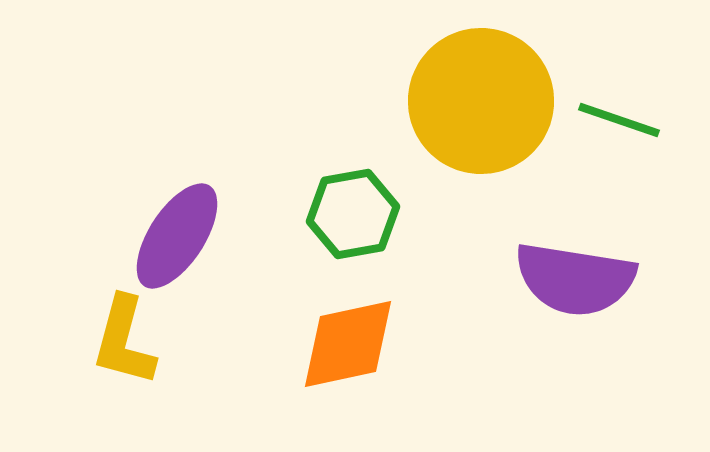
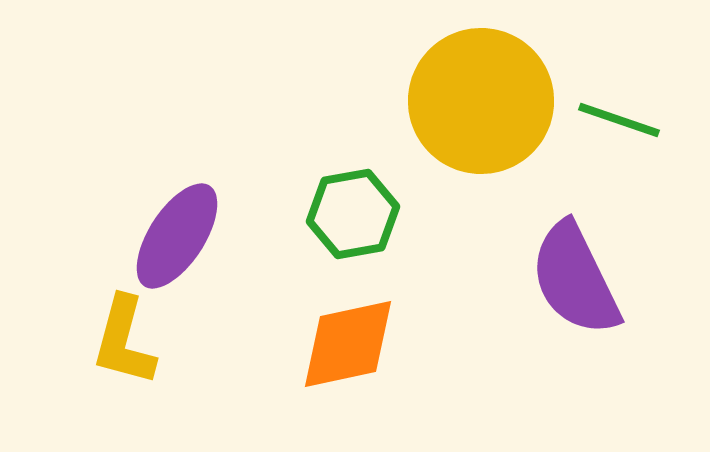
purple semicircle: rotated 55 degrees clockwise
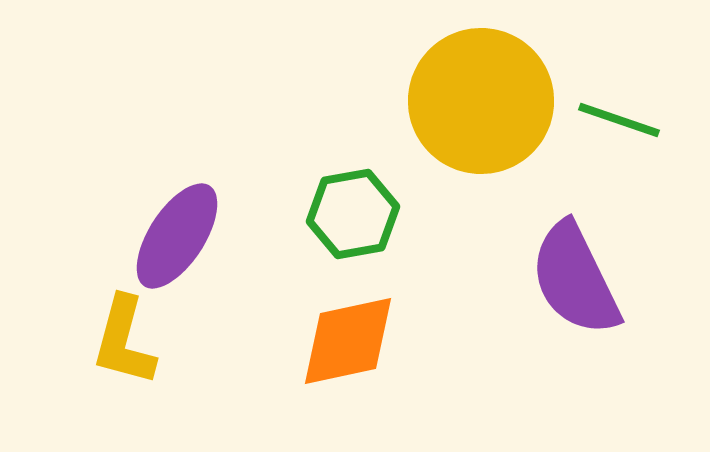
orange diamond: moved 3 px up
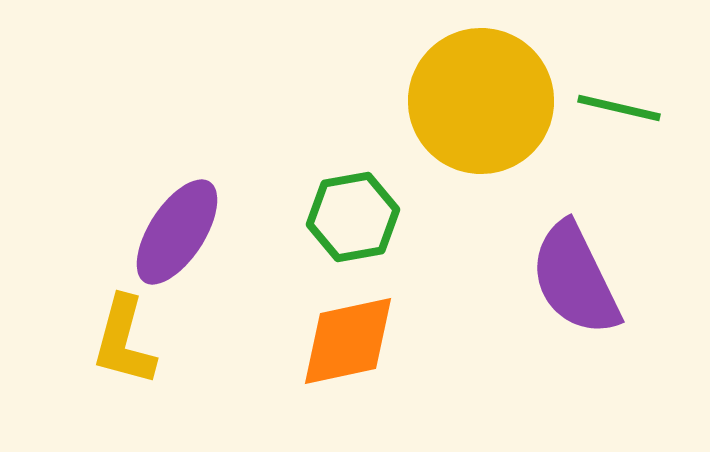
green line: moved 12 px up; rotated 6 degrees counterclockwise
green hexagon: moved 3 px down
purple ellipse: moved 4 px up
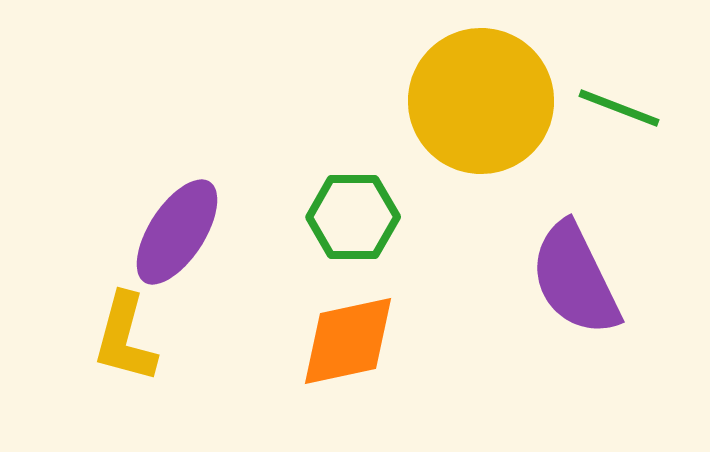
green line: rotated 8 degrees clockwise
green hexagon: rotated 10 degrees clockwise
yellow L-shape: moved 1 px right, 3 px up
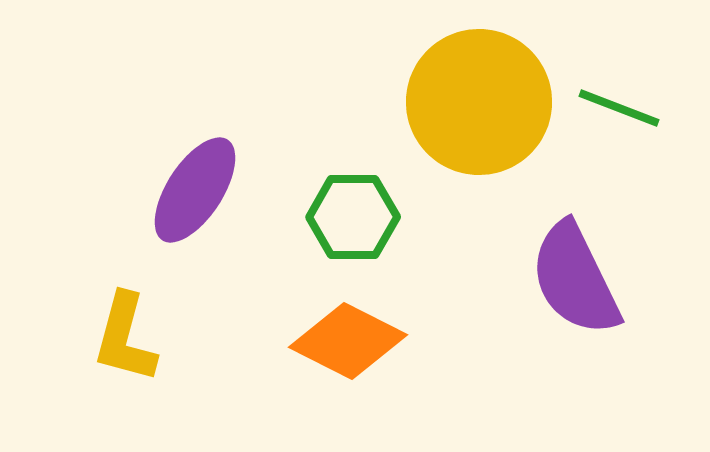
yellow circle: moved 2 px left, 1 px down
purple ellipse: moved 18 px right, 42 px up
orange diamond: rotated 39 degrees clockwise
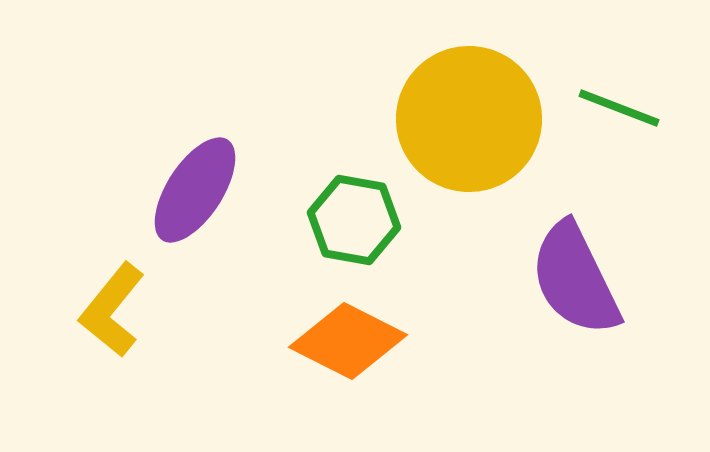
yellow circle: moved 10 px left, 17 px down
green hexagon: moved 1 px right, 3 px down; rotated 10 degrees clockwise
yellow L-shape: moved 13 px left, 28 px up; rotated 24 degrees clockwise
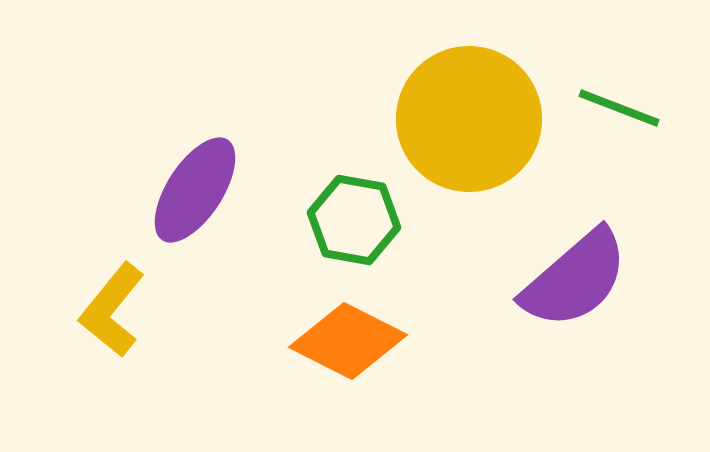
purple semicircle: rotated 105 degrees counterclockwise
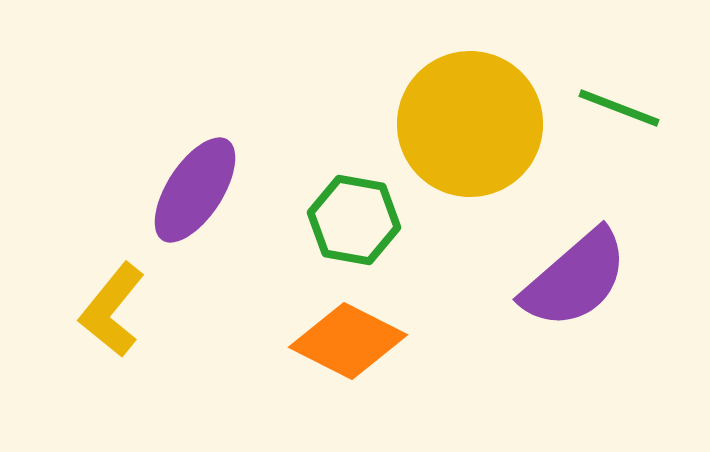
yellow circle: moved 1 px right, 5 px down
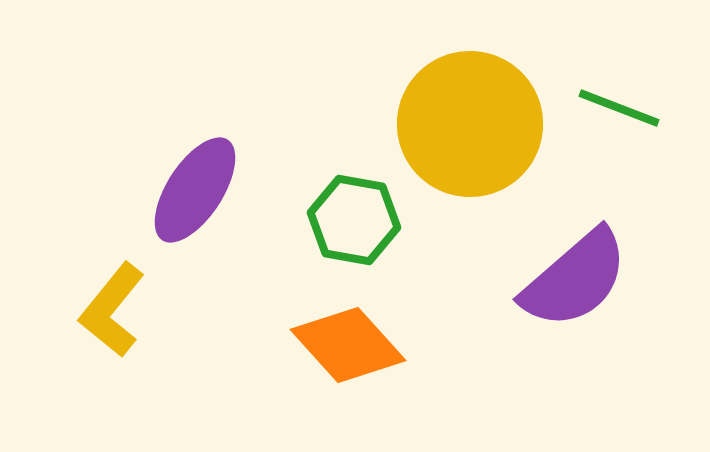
orange diamond: moved 4 px down; rotated 21 degrees clockwise
